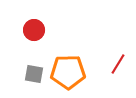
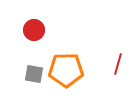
red line: rotated 15 degrees counterclockwise
orange pentagon: moved 2 px left, 2 px up
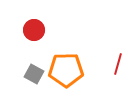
gray square: rotated 18 degrees clockwise
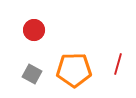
orange pentagon: moved 8 px right
gray square: moved 2 px left
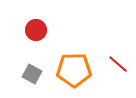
red circle: moved 2 px right
red line: rotated 65 degrees counterclockwise
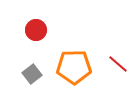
orange pentagon: moved 3 px up
gray square: rotated 24 degrees clockwise
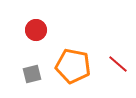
orange pentagon: moved 1 px left, 1 px up; rotated 12 degrees clockwise
gray square: rotated 24 degrees clockwise
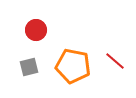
red line: moved 3 px left, 3 px up
gray square: moved 3 px left, 7 px up
